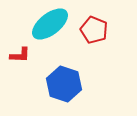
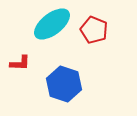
cyan ellipse: moved 2 px right
red L-shape: moved 8 px down
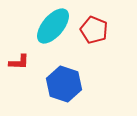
cyan ellipse: moved 1 px right, 2 px down; rotated 12 degrees counterclockwise
red L-shape: moved 1 px left, 1 px up
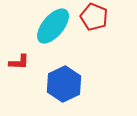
red pentagon: moved 13 px up
blue hexagon: rotated 16 degrees clockwise
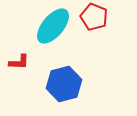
blue hexagon: rotated 12 degrees clockwise
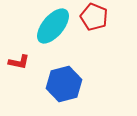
red L-shape: rotated 10 degrees clockwise
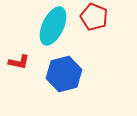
cyan ellipse: rotated 15 degrees counterclockwise
blue hexagon: moved 10 px up
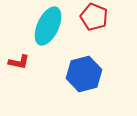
cyan ellipse: moved 5 px left
blue hexagon: moved 20 px right
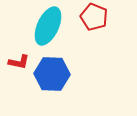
blue hexagon: moved 32 px left; rotated 16 degrees clockwise
